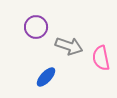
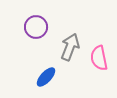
gray arrow: moved 1 px right, 1 px down; rotated 88 degrees counterclockwise
pink semicircle: moved 2 px left
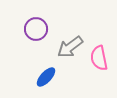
purple circle: moved 2 px down
gray arrow: rotated 148 degrees counterclockwise
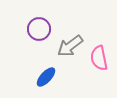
purple circle: moved 3 px right
gray arrow: moved 1 px up
